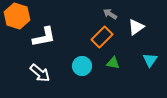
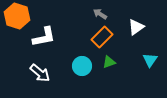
gray arrow: moved 10 px left
green triangle: moved 4 px left, 1 px up; rotated 32 degrees counterclockwise
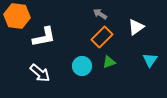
orange hexagon: rotated 10 degrees counterclockwise
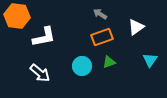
orange rectangle: rotated 25 degrees clockwise
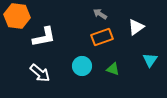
green triangle: moved 4 px right, 7 px down; rotated 40 degrees clockwise
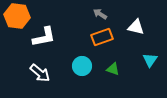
white triangle: rotated 48 degrees clockwise
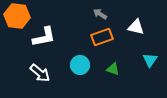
cyan circle: moved 2 px left, 1 px up
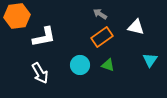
orange hexagon: rotated 15 degrees counterclockwise
orange rectangle: rotated 15 degrees counterclockwise
green triangle: moved 5 px left, 4 px up
white arrow: rotated 20 degrees clockwise
